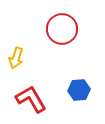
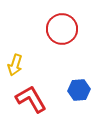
yellow arrow: moved 1 px left, 7 px down
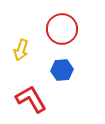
yellow arrow: moved 6 px right, 15 px up
blue hexagon: moved 17 px left, 20 px up
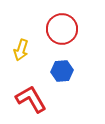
blue hexagon: moved 1 px down
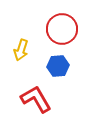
blue hexagon: moved 4 px left, 5 px up
red L-shape: moved 5 px right
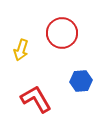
red circle: moved 4 px down
blue hexagon: moved 23 px right, 15 px down
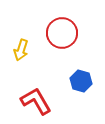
blue hexagon: rotated 20 degrees clockwise
red L-shape: moved 2 px down
